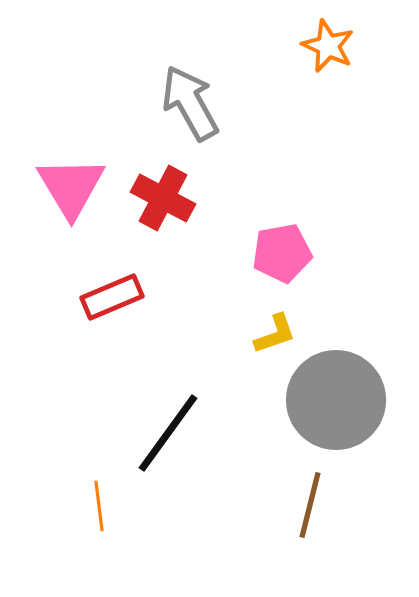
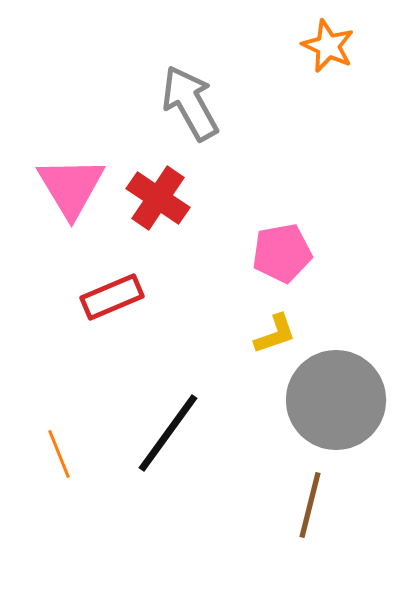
red cross: moved 5 px left; rotated 6 degrees clockwise
orange line: moved 40 px left, 52 px up; rotated 15 degrees counterclockwise
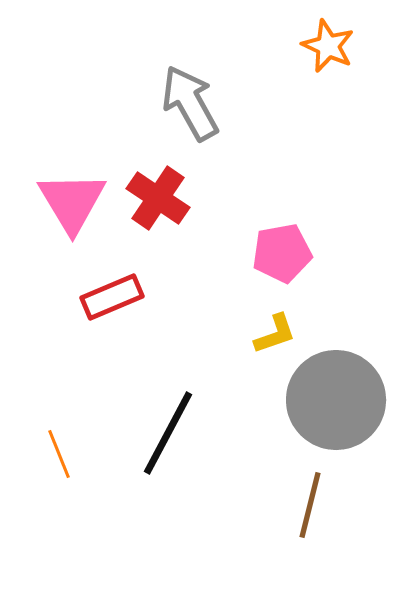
pink triangle: moved 1 px right, 15 px down
black line: rotated 8 degrees counterclockwise
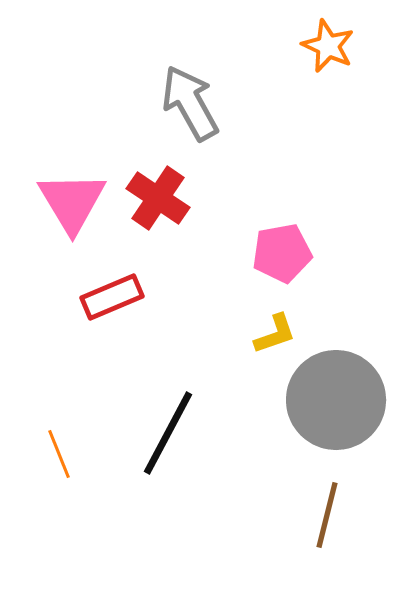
brown line: moved 17 px right, 10 px down
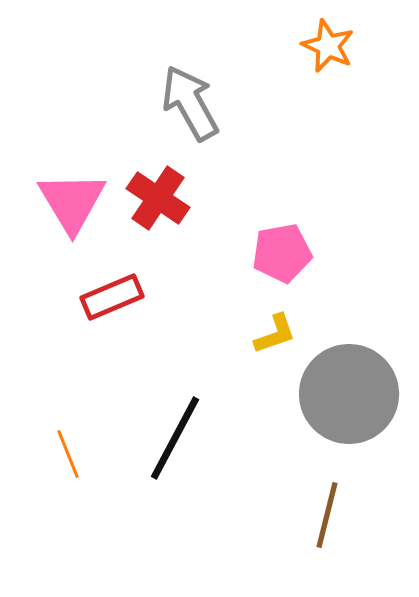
gray circle: moved 13 px right, 6 px up
black line: moved 7 px right, 5 px down
orange line: moved 9 px right
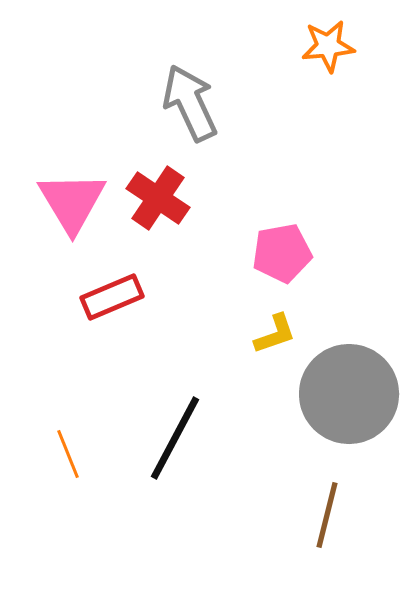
orange star: rotated 30 degrees counterclockwise
gray arrow: rotated 4 degrees clockwise
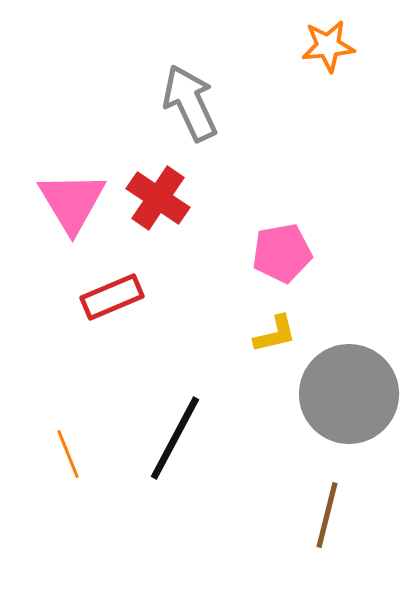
yellow L-shape: rotated 6 degrees clockwise
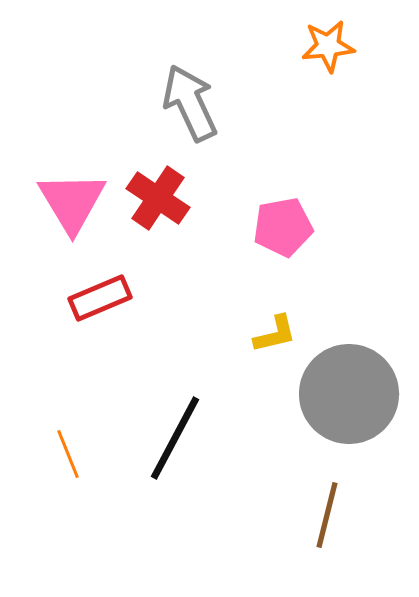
pink pentagon: moved 1 px right, 26 px up
red rectangle: moved 12 px left, 1 px down
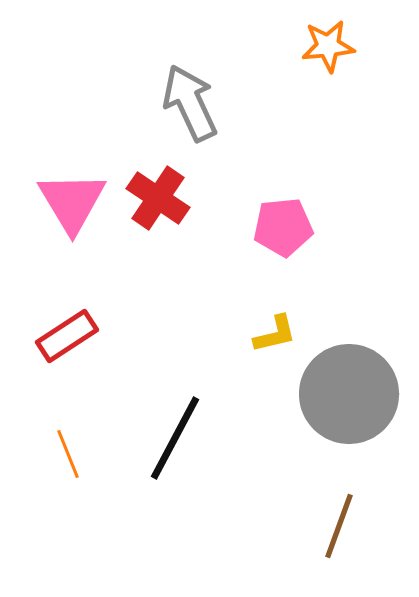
pink pentagon: rotated 4 degrees clockwise
red rectangle: moved 33 px left, 38 px down; rotated 10 degrees counterclockwise
brown line: moved 12 px right, 11 px down; rotated 6 degrees clockwise
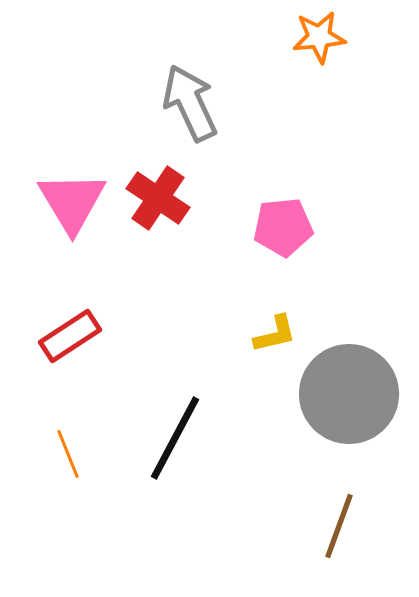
orange star: moved 9 px left, 9 px up
red rectangle: moved 3 px right
